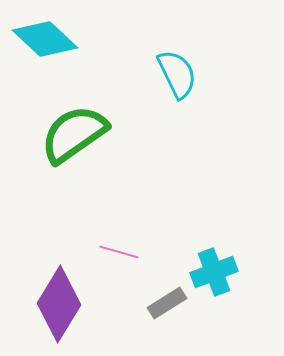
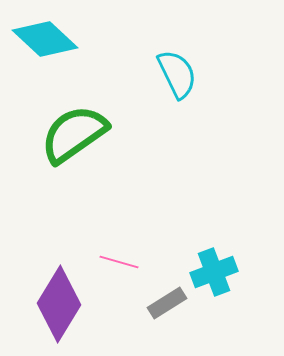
pink line: moved 10 px down
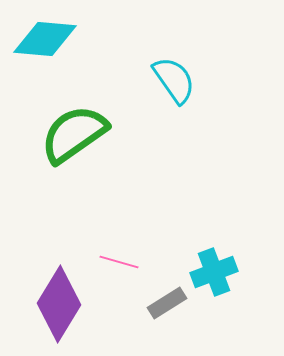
cyan diamond: rotated 38 degrees counterclockwise
cyan semicircle: moved 3 px left, 6 px down; rotated 9 degrees counterclockwise
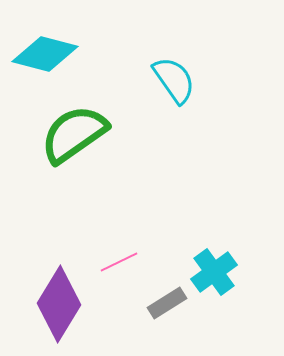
cyan diamond: moved 15 px down; rotated 10 degrees clockwise
pink line: rotated 42 degrees counterclockwise
cyan cross: rotated 15 degrees counterclockwise
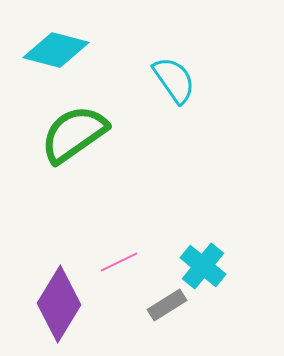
cyan diamond: moved 11 px right, 4 px up
cyan cross: moved 11 px left, 6 px up; rotated 15 degrees counterclockwise
gray rectangle: moved 2 px down
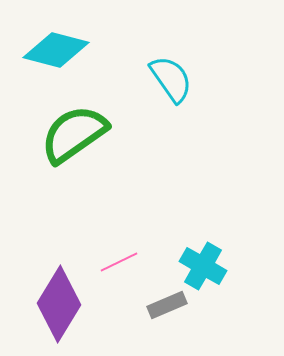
cyan semicircle: moved 3 px left, 1 px up
cyan cross: rotated 9 degrees counterclockwise
gray rectangle: rotated 9 degrees clockwise
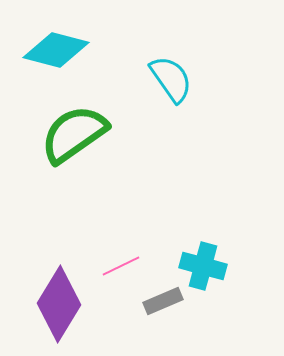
pink line: moved 2 px right, 4 px down
cyan cross: rotated 15 degrees counterclockwise
gray rectangle: moved 4 px left, 4 px up
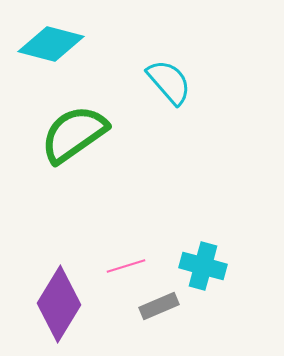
cyan diamond: moved 5 px left, 6 px up
cyan semicircle: moved 2 px left, 3 px down; rotated 6 degrees counterclockwise
pink line: moved 5 px right; rotated 9 degrees clockwise
gray rectangle: moved 4 px left, 5 px down
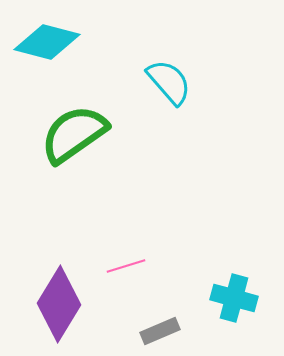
cyan diamond: moved 4 px left, 2 px up
cyan cross: moved 31 px right, 32 px down
gray rectangle: moved 1 px right, 25 px down
